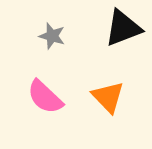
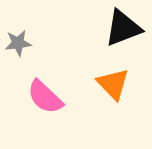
gray star: moved 34 px left, 7 px down; rotated 24 degrees counterclockwise
orange triangle: moved 5 px right, 13 px up
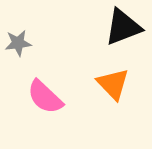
black triangle: moved 1 px up
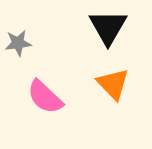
black triangle: moved 15 px left; rotated 39 degrees counterclockwise
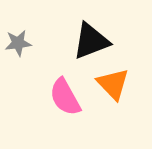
black triangle: moved 17 px left, 14 px down; rotated 39 degrees clockwise
pink semicircle: moved 20 px right; rotated 18 degrees clockwise
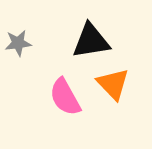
black triangle: rotated 12 degrees clockwise
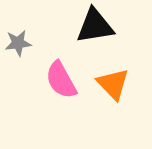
black triangle: moved 4 px right, 15 px up
pink semicircle: moved 4 px left, 17 px up
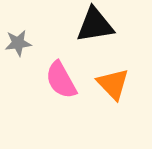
black triangle: moved 1 px up
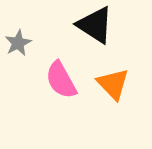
black triangle: rotated 42 degrees clockwise
gray star: rotated 20 degrees counterclockwise
